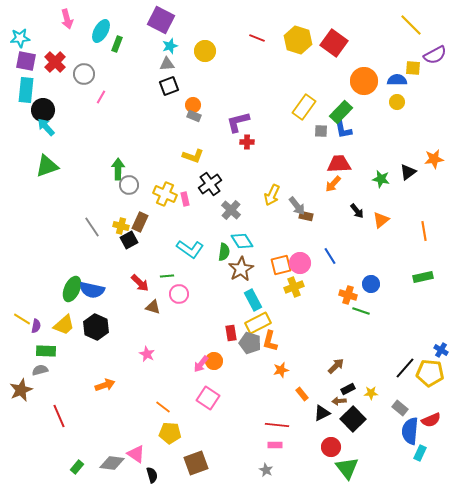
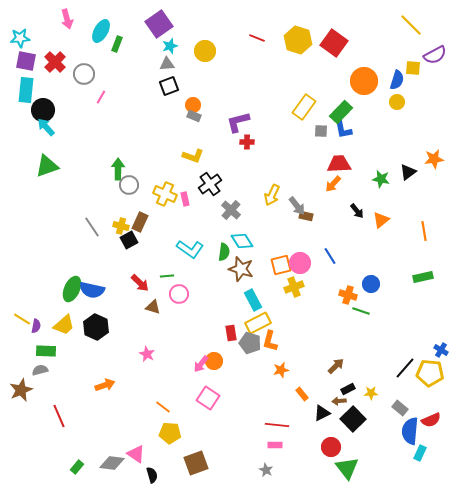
purple square at (161, 20): moved 2 px left, 4 px down; rotated 28 degrees clockwise
blue semicircle at (397, 80): rotated 108 degrees clockwise
brown star at (241, 269): rotated 25 degrees counterclockwise
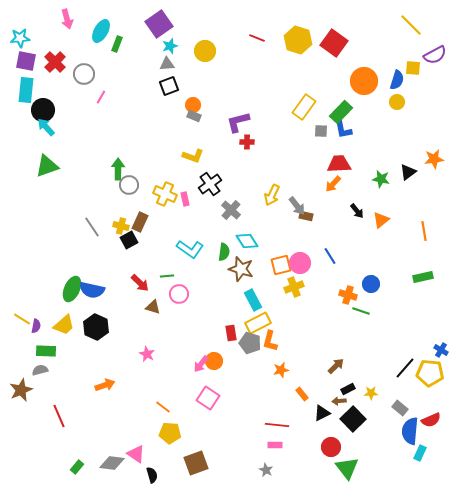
cyan diamond at (242, 241): moved 5 px right
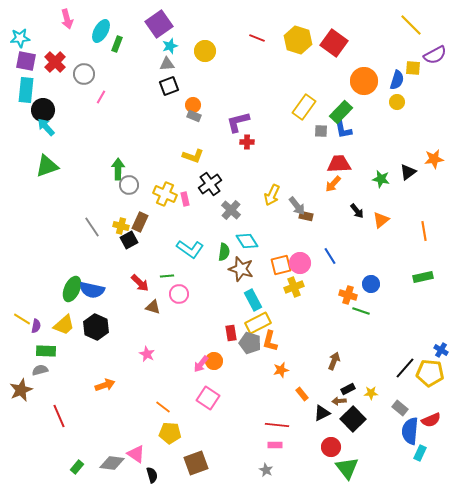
brown arrow at (336, 366): moved 2 px left, 5 px up; rotated 24 degrees counterclockwise
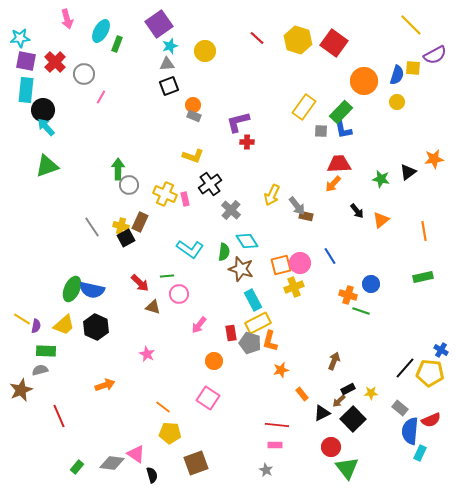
red line at (257, 38): rotated 21 degrees clockwise
blue semicircle at (397, 80): moved 5 px up
black square at (129, 240): moved 3 px left, 2 px up
pink arrow at (201, 364): moved 2 px left, 39 px up
brown arrow at (339, 401): rotated 40 degrees counterclockwise
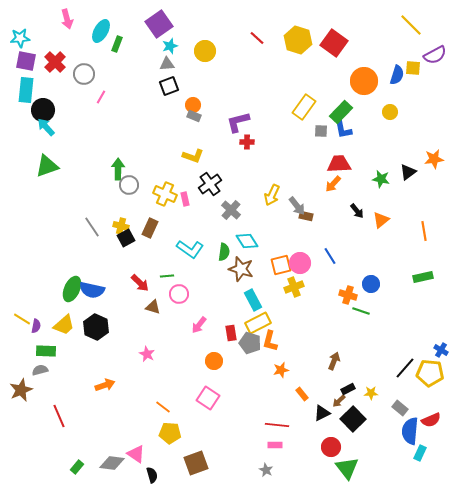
yellow circle at (397, 102): moved 7 px left, 10 px down
brown rectangle at (140, 222): moved 10 px right, 6 px down
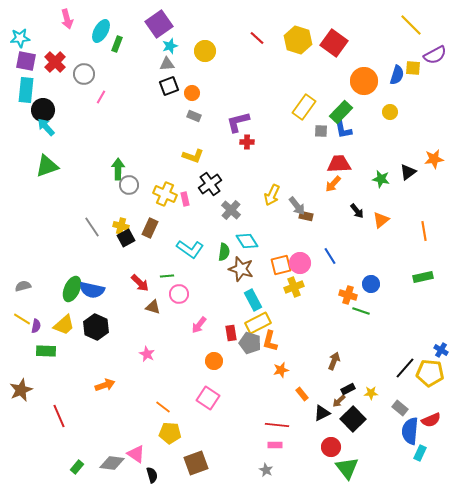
orange circle at (193, 105): moved 1 px left, 12 px up
gray semicircle at (40, 370): moved 17 px left, 84 px up
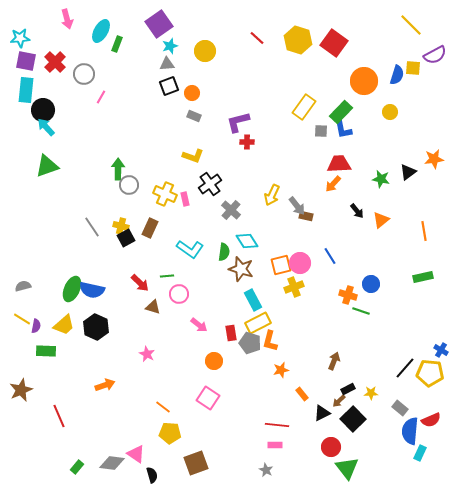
pink arrow at (199, 325): rotated 90 degrees counterclockwise
